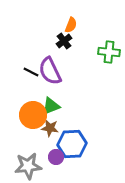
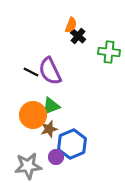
black cross: moved 14 px right, 5 px up; rotated 14 degrees counterclockwise
brown star: moved 1 px left, 1 px down; rotated 24 degrees counterclockwise
blue hexagon: rotated 20 degrees counterclockwise
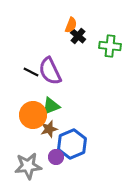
green cross: moved 1 px right, 6 px up
